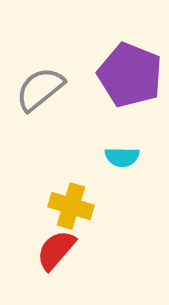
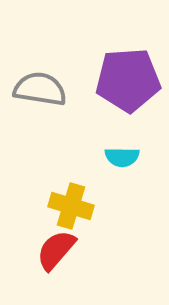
purple pentagon: moved 2 px left, 5 px down; rotated 26 degrees counterclockwise
gray semicircle: rotated 48 degrees clockwise
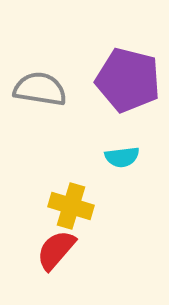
purple pentagon: rotated 18 degrees clockwise
cyan semicircle: rotated 8 degrees counterclockwise
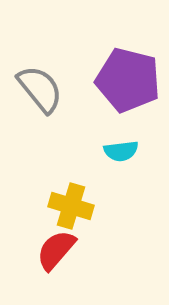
gray semicircle: rotated 42 degrees clockwise
cyan semicircle: moved 1 px left, 6 px up
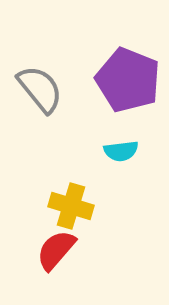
purple pentagon: rotated 8 degrees clockwise
